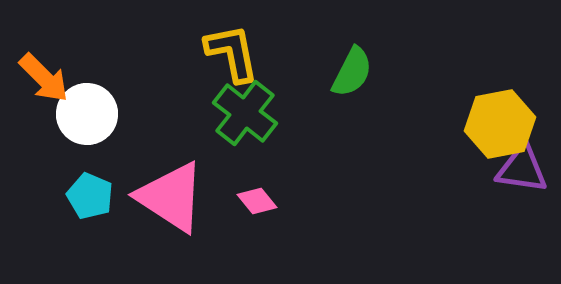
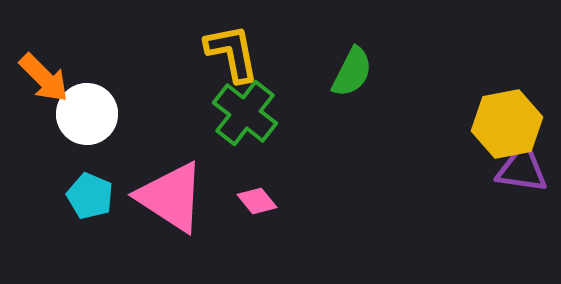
yellow hexagon: moved 7 px right
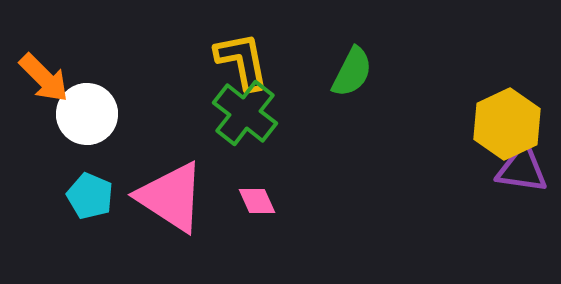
yellow L-shape: moved 10 px right, 8 px down
yellow hexagon: rotated 14 degrees counterclockwise
pink diamond: rotated 15 degrees clockwise
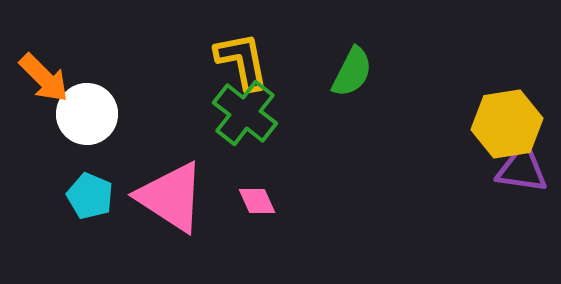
yellow hexagon: rotated 16 degrees clockwise
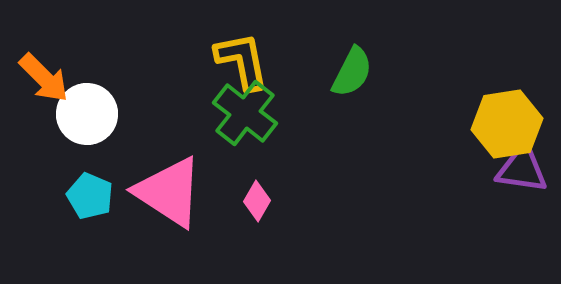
pink triangle: moved 2 px left, 5 px up
pink diamond: rotated 54 degrees clockwise
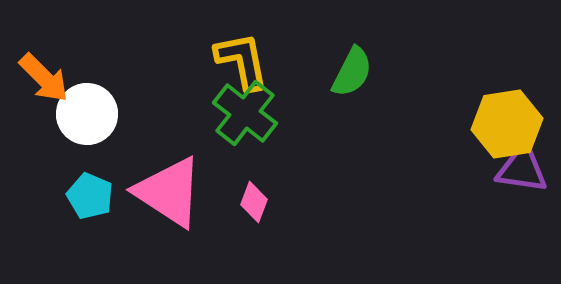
pink diamond: moved 3 px left, 1 px down; rotated 9 degrees counterclockwise
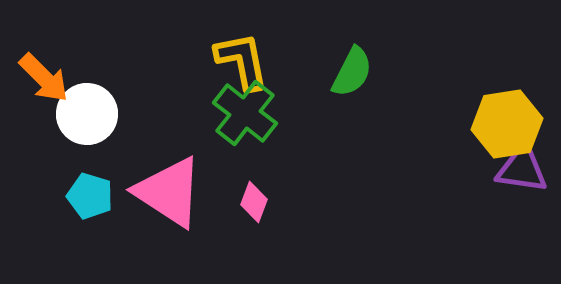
cyan pentagon: rotated 6 degrees counterclockwise
